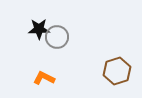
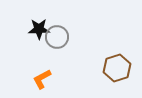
brown hexagon: moved 3 px up
orange L-shape: moved 2 px left, 1 px down; rotated 55 degrees counterclockwise
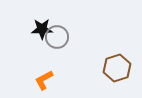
black star: moved 3 px right
orange L-shape: moved 2 px right, 1 px down
